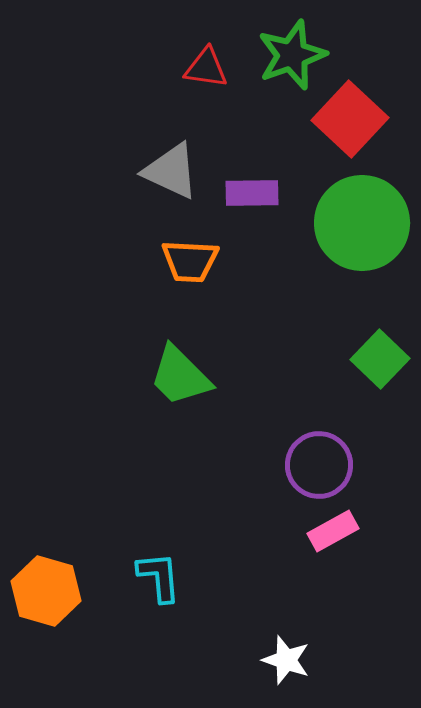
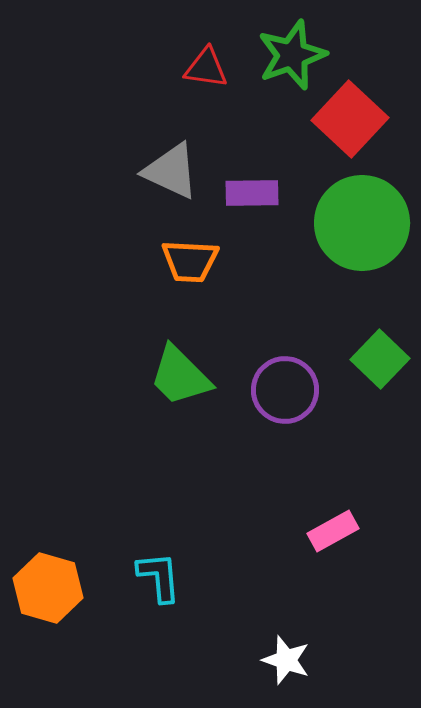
purple circle: moved 34 px left, 75 px up
orange hexagon: moved 2 px right, 3 px up
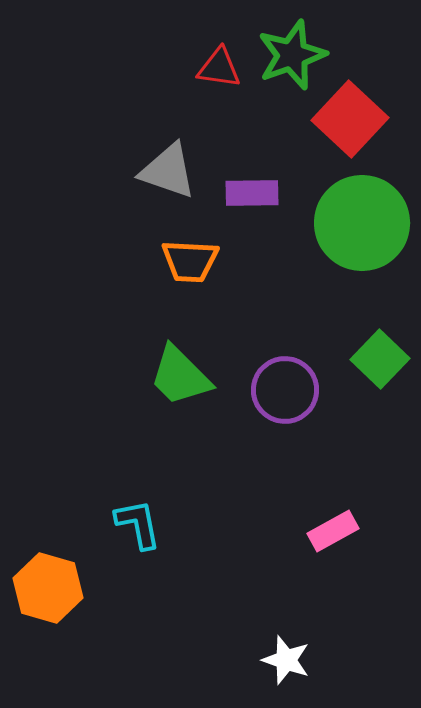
red triangle: moved 13 px right
gray triangle: moved 3 px left; rotated 6 degrees counterclockwise
cyan L-shape: moved 21 px left, 53 px up; rotated 6 degrees counterclockwise
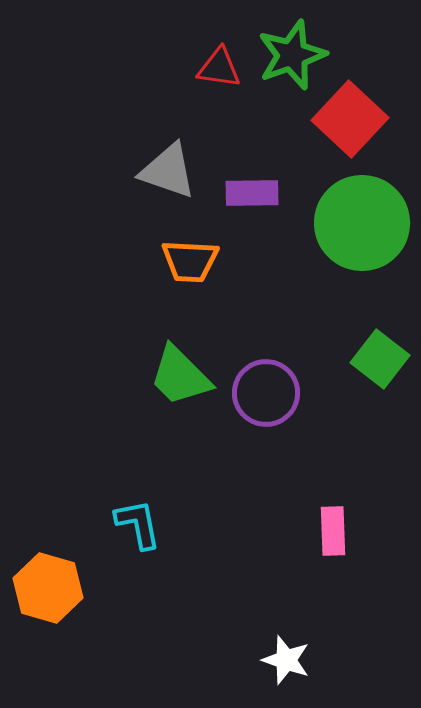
green square: rotated 6 degrees counterclockwise
purple circle: moved 19 px left, 3 px down
pink rectangle: rotated 63 degrees counterclockwise
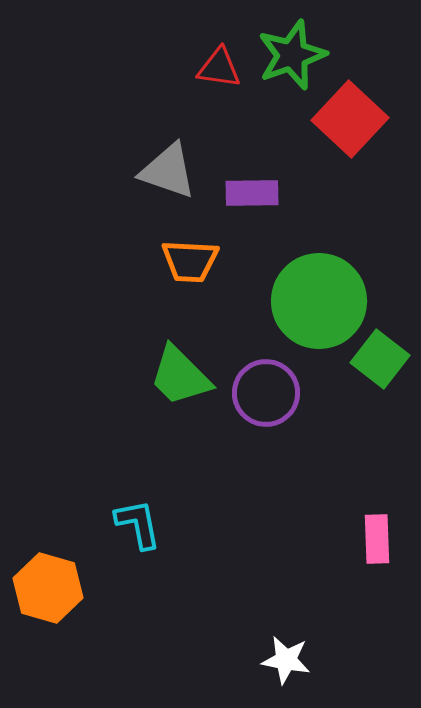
green circle: moved 43 px left, 78 px down
pink rectangle: moved 44 px right, 8 px down
white star: rotated 9 degrees counterclockwise
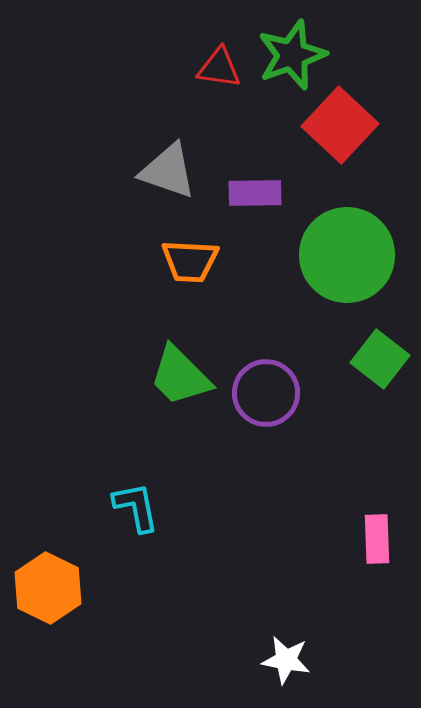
red square: moved 10 px left, 6 px down
purple rectangle: moved 3 px right
green circle: moved 28 px right, 46 px up
cyan L-shape: moved 2 px left, 17 px up
orange hexagon: rotated 10 degrees clockwise
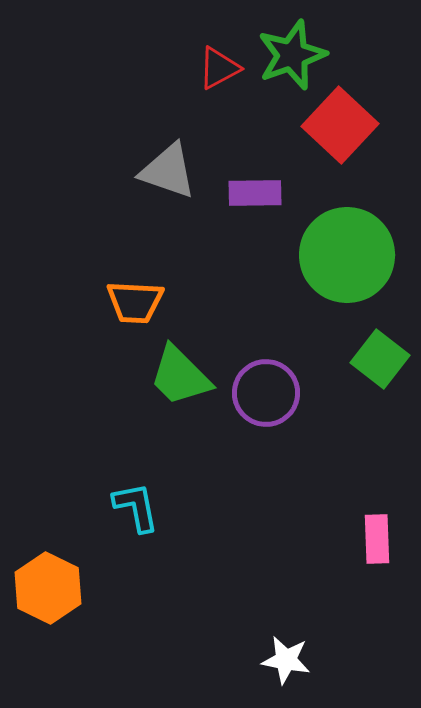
red triangle: rotated 36 degrees counterclockwise
orange trapezoid: moved 55 px left, 41 px down
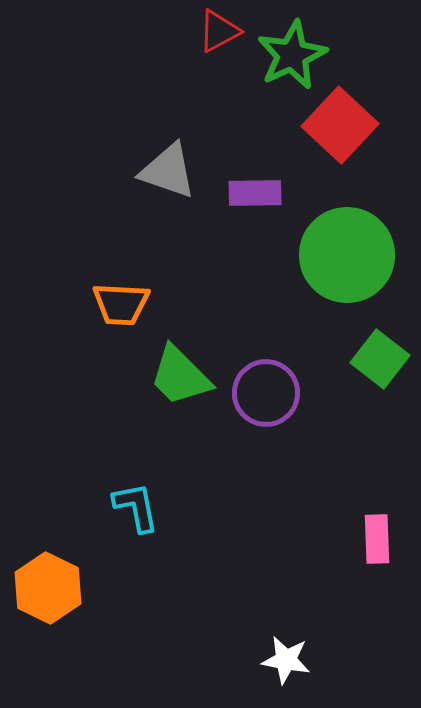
green star: rotated 6 degrees counterclockwise
red triangle: moved 37 px up
orange trapezoid: moved 14 px left, 2 px down
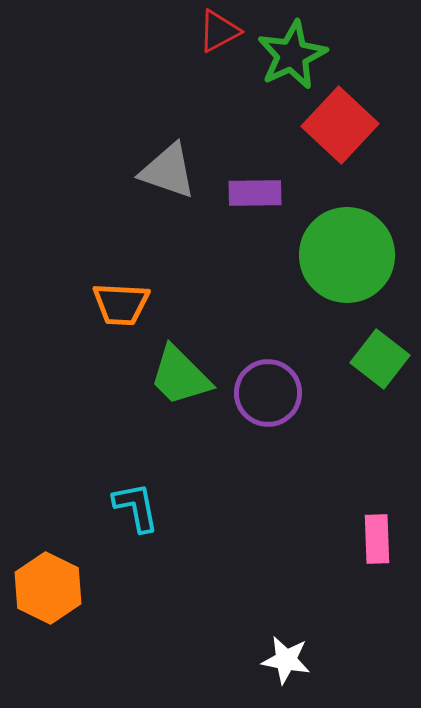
purple circle: moved 2 px right
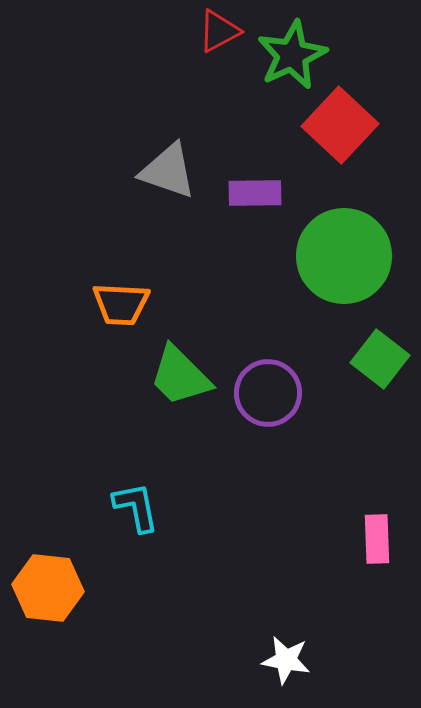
green circle: moved 3 px left, 1 px down
orange hexagon: rotated 20 degrees counterclockwise
